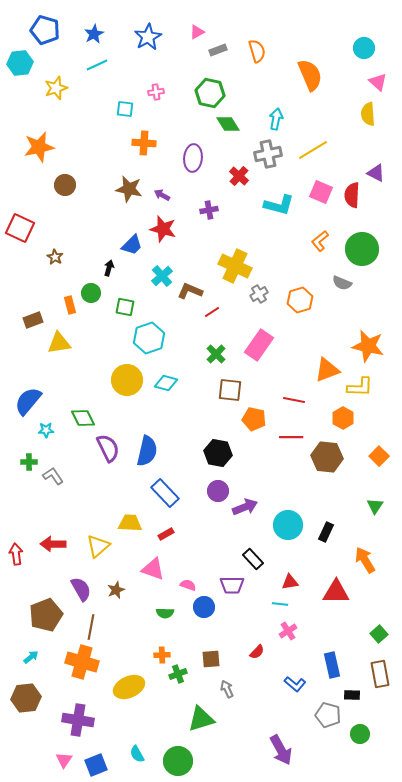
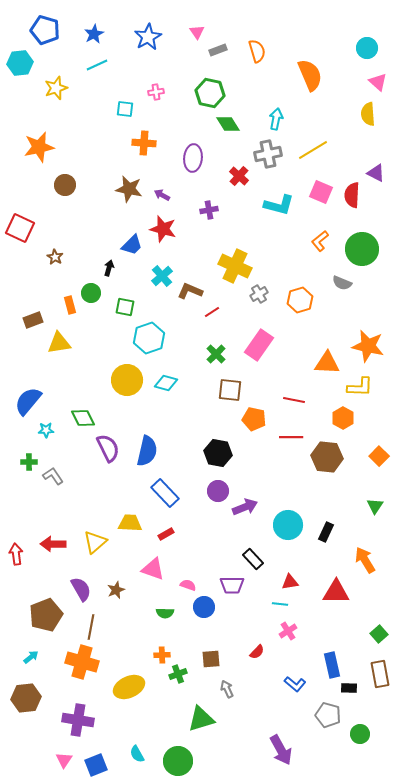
pink triangle at (197, 32): rotated 35 degrees counterclockwise
cyan circle at (364, 48): moved 3 px right
orange triangle at (327, 370): moved 7 px up; rotated 24 degrees clockwise
yellow triangle at (98, 546): moved 3 px left, 4 px up
black rectangle at (352, 695): moved 3 px left, 7 px up
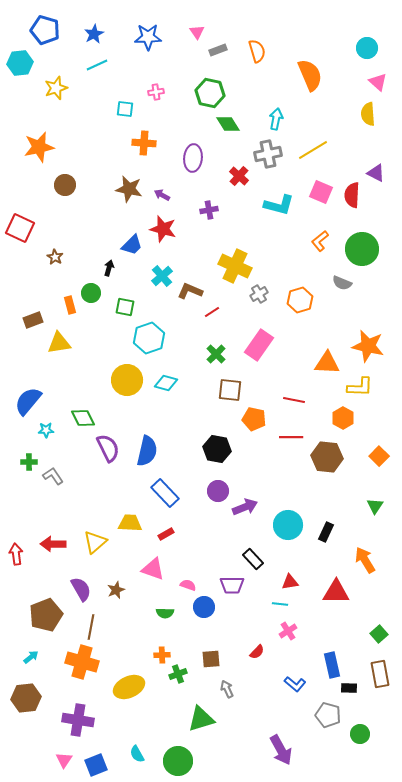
blue star at (148, 37): rotated 28 degrees clockwise
black hexagon at (218, 453): moved 1 px left, 4 px up
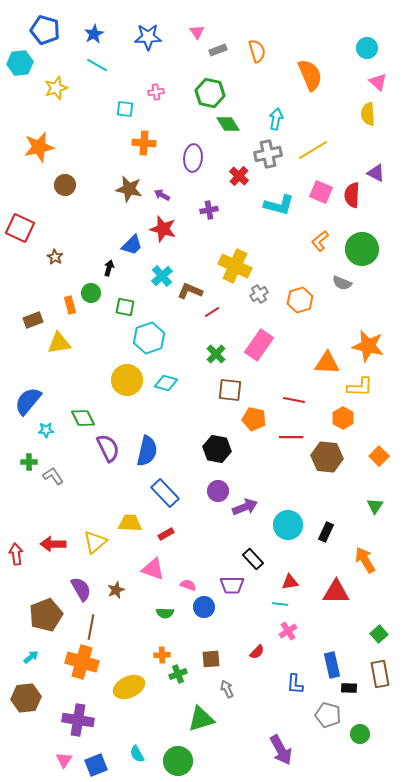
cyan line at (97, 65): rotated 55 degrees clockwise
blue L-shape at (295, 684): rotated 55 degrees clockwise
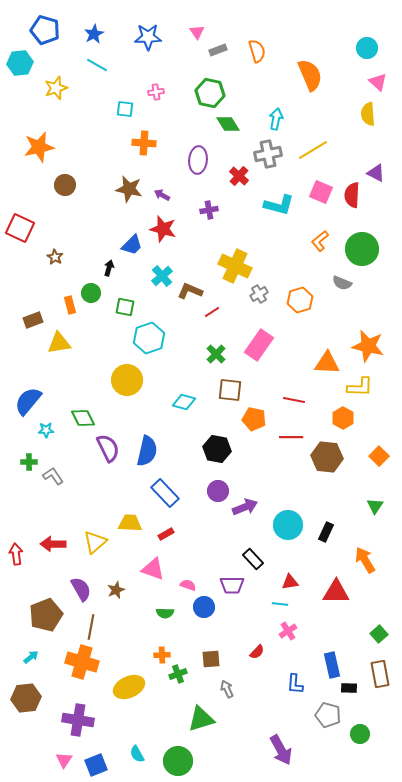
purple ellipse at (193, 158): moved 5 px right, 2 px down
cyan diamond at (166, 383): moved 18 px right, 19 px down
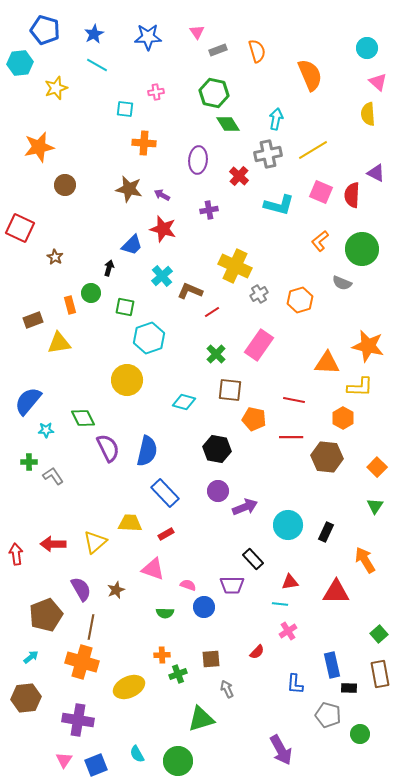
green hexagon at (210, 93): moved 4 px right
orange square at (379, 456): moved 2 px left, 11 px down
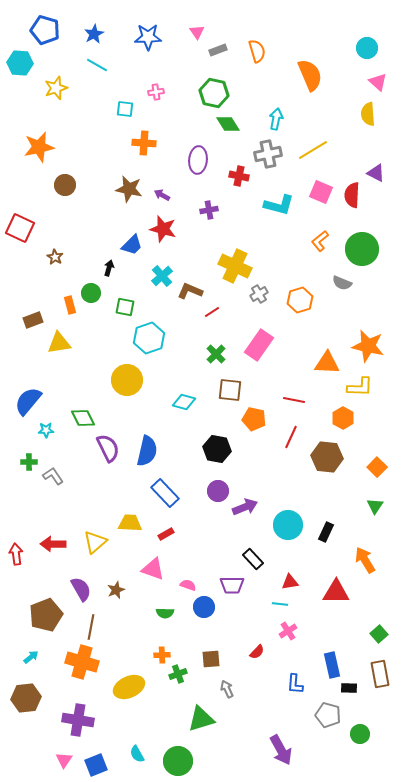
cyan hexagon at (20, 63): rotated 10 degrees clockwise
red cross at (239, 176): rotated 30 degrees counterclockwise
red line at (291, 437): rotated 65 degrees counterclockwise
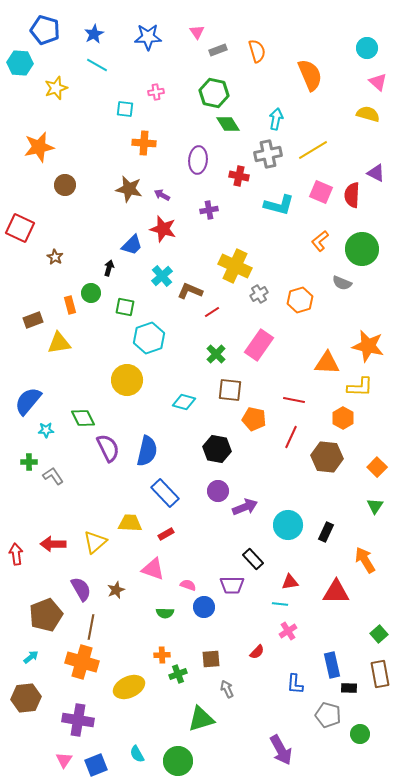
yellow semicircle at (368, 114): rotated 110 degrees clockwise
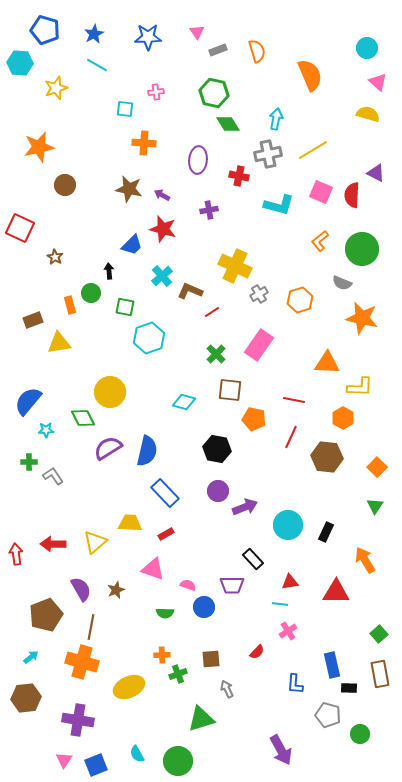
black arrow at (109, 268): moved 3 px down; rotated 21 degrees counterclockwise
orange star at (368, 346): moved 6 px left, 28 px up
yellow circle at (127, 380): moved 17 px left, 12 px down
purple semicircle at (108, 448): rotated 96 degrees counterclockwise
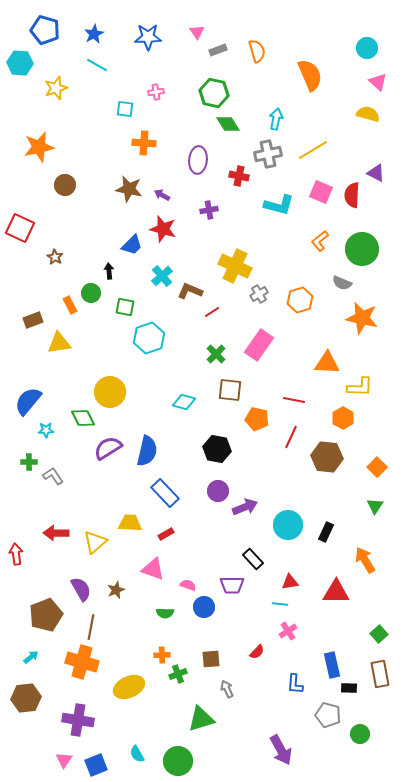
orange rectangle at (70, 305): rotated 12 degrees counterclockwise
orange pentagon at (254, 419): moved 3 px right
red arrow at (53, 544): moved 3 px right, 11 px up
